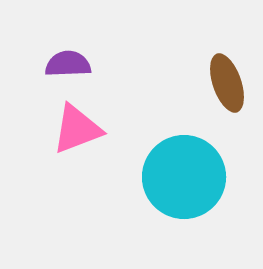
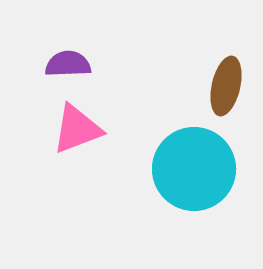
brown ellipse: moved 1 px left, 3 px down; rotated 32 degrees clockwise
cyan circle: moved 10 px right, 8 px up
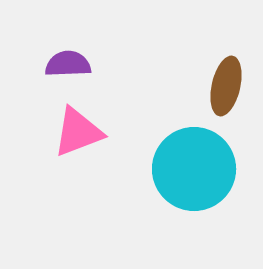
pink triangle: moved 1 px right, 3 px down
